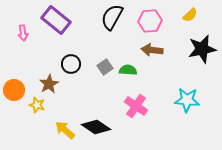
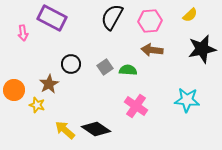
purple rectangle: moved 4 px left, 2 px up; rotated 12 degrees counterclockwise
black diamond: moved 2 px down
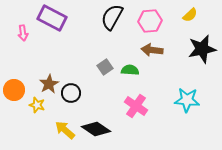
black circle: moved 29 px down
green semicircle: moved 2 px right
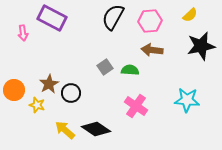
black semicircle: moved 1 px right
black star: moved 1 px left, 3 px up
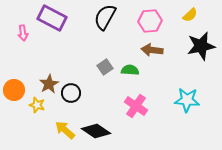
black semicircle: moved 8 px left
black diamond: moved 2 px down
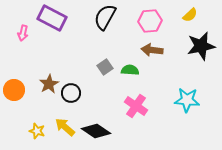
pink arrow: rotated 21 degrees clockwise
yellow star: moved 26 px down
yellow arrow: moved 3 px up
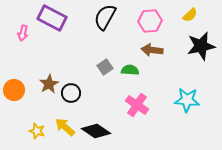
pink cross: moved 1 px right, 1 px up
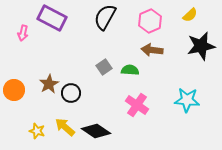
pink hexagon: rotated 20 degrees counterclockwise
gray square: moved 1 px left
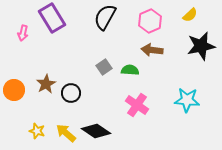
purple rectangle: rotated 32 degrees clockwise
brown star: moved 3 px left
yellow arrow: moved 1 px right, 6 px down
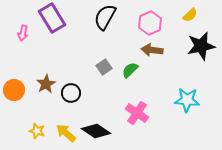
pink hexagon: moved 2 px down
green semicircle: rotated 48 degrees counterclockwise
pink cross: moved 8 px down
